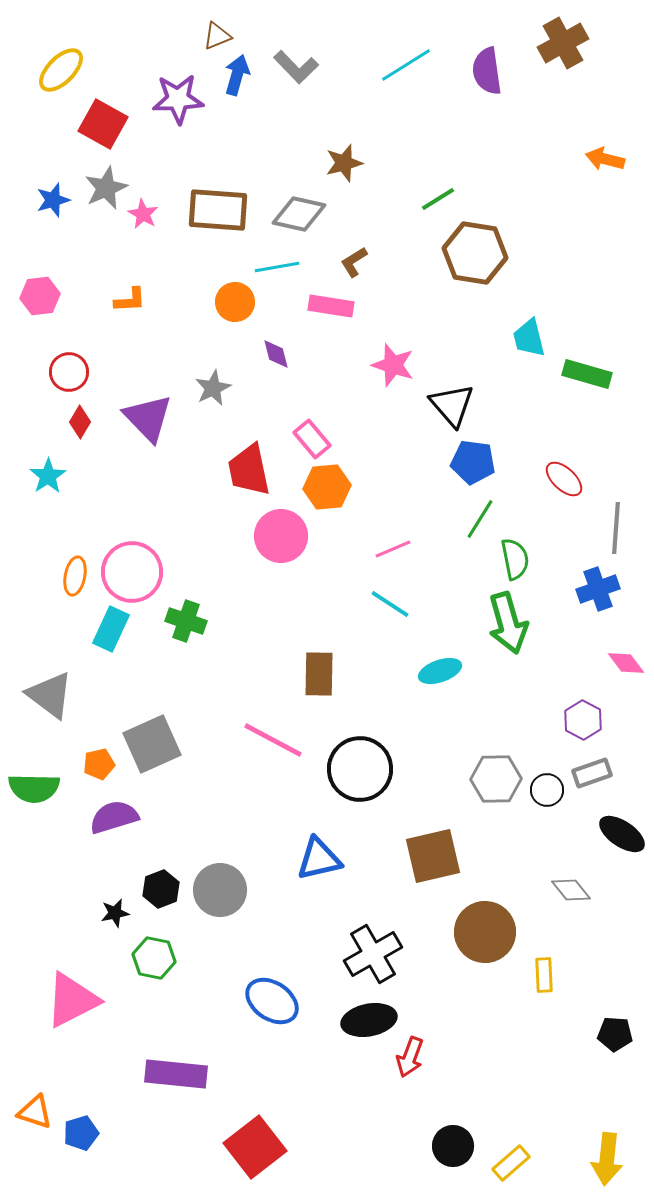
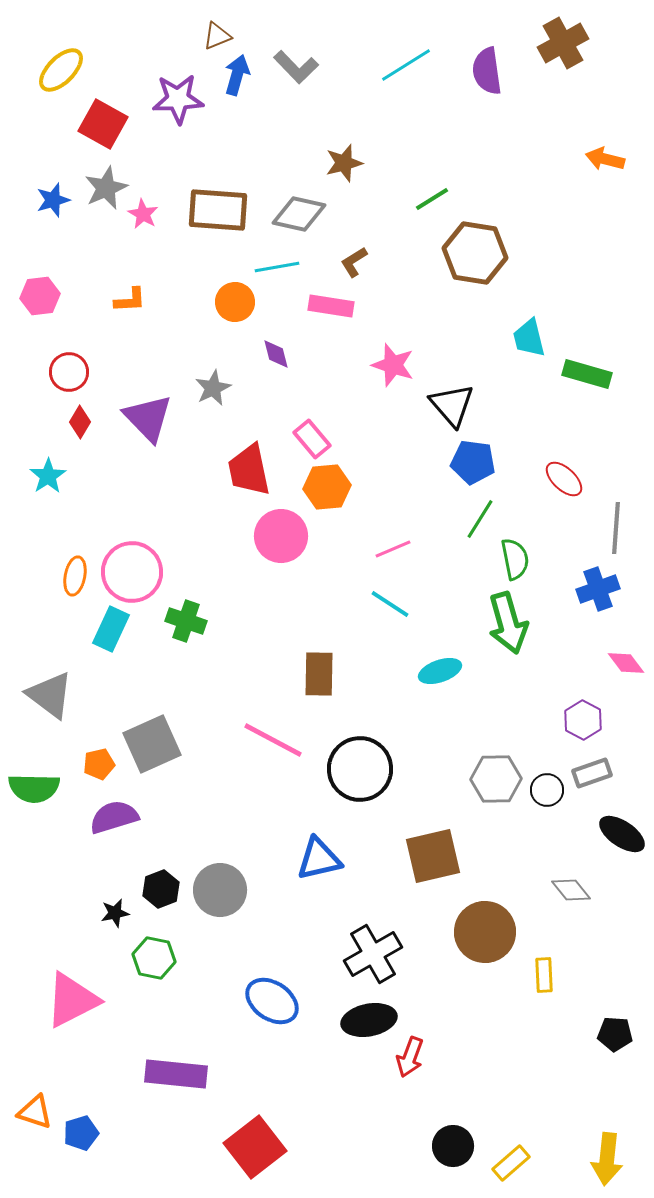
green line at (438, 199): moved 6 px left
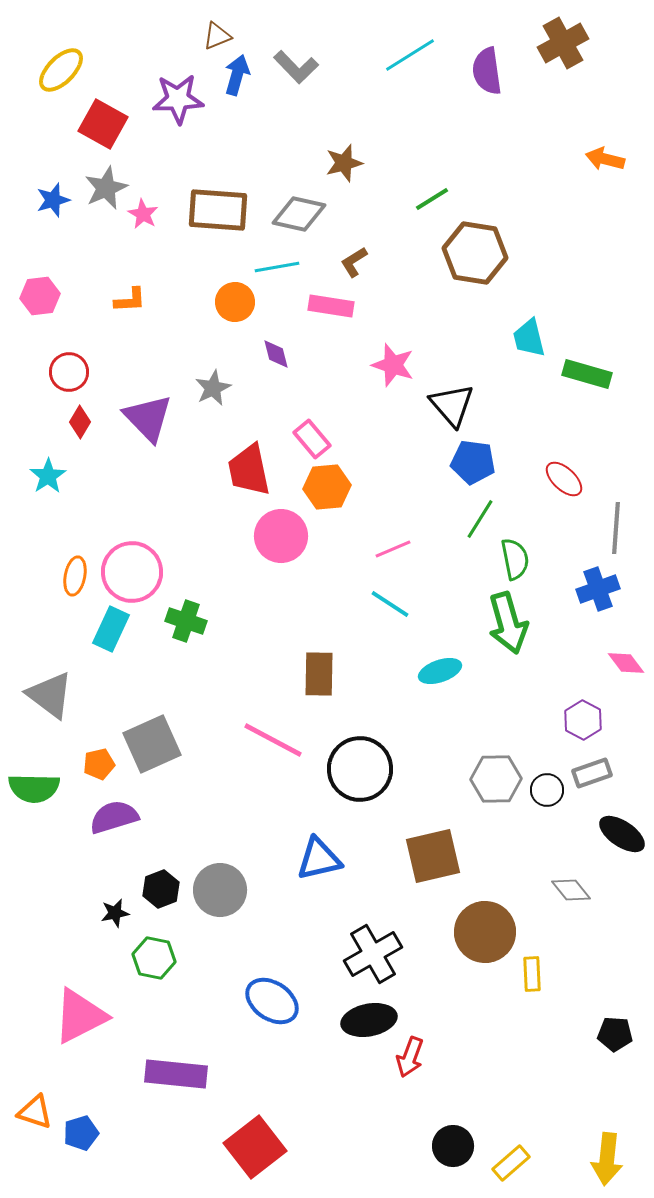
cyan line at (406, 65): moved 4 px right, 10 px up
yellow rectangle at (544, 975): moved 12 px left, 1 px up
pink triangle at (72, 1000): moved 8 px right, 16 px down
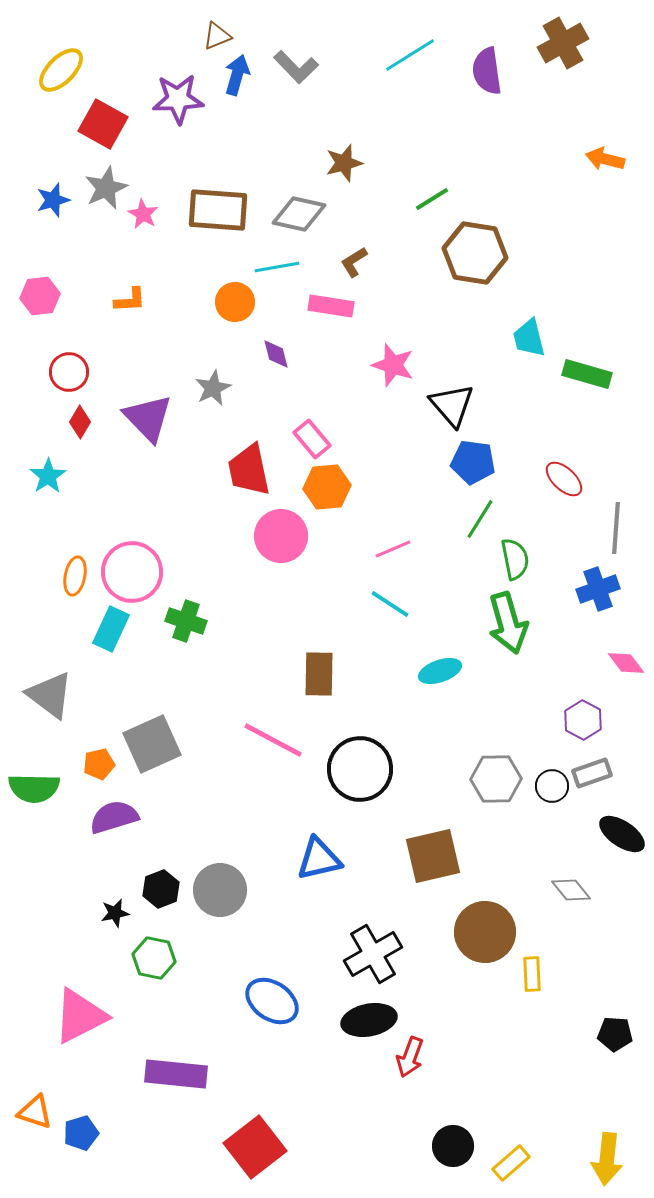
black circle at (547, 790): moved 5 px right, 4 px up
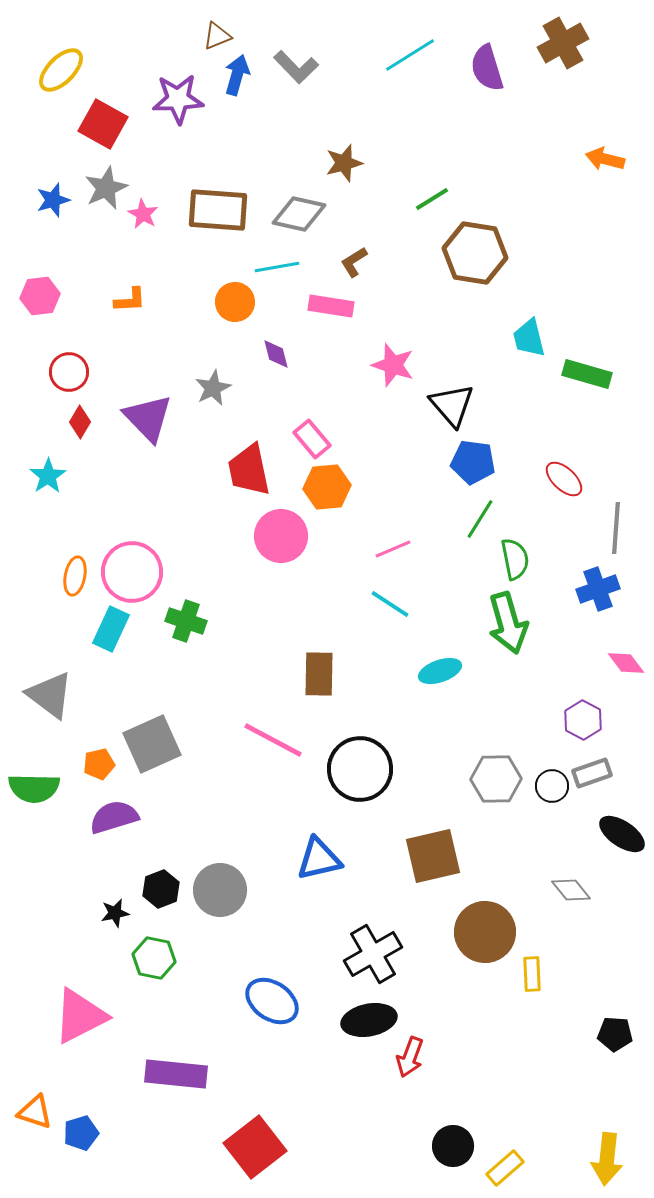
purple semicircle at (487, 71): moved 3 px up; rotated 9 degrees counterclockwise
yellow rectangle at (511, 1163): moved 6 px left, 5 px down
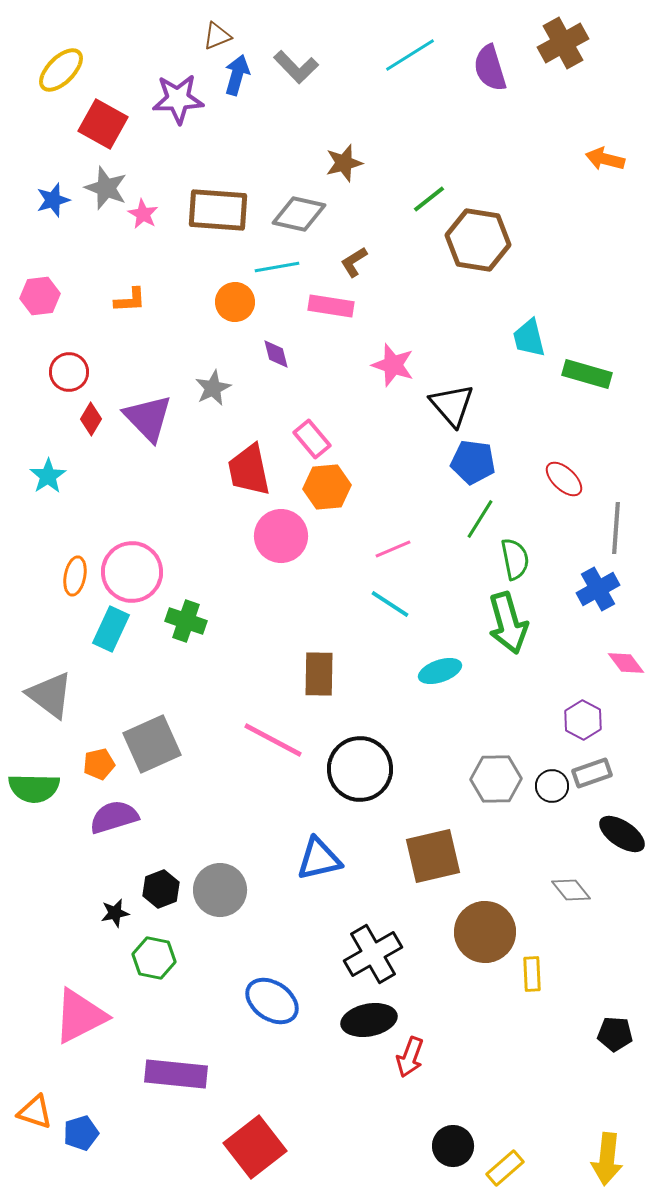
purple semicircle at (487, 68): moved 3 px right
gray star at (106, 188): rotated 27 degrees counterclockwise
green line at (432, 199): moved 3 px left; rotated 6 degrees counterclockwise
brown hexagon at (475, 253): moved 3 px right, 13 px up
red diamond at (80, 422): moved 11 px right, 3 px up
blue cross at (598, 589): rotated 9 degrees counterclockwise
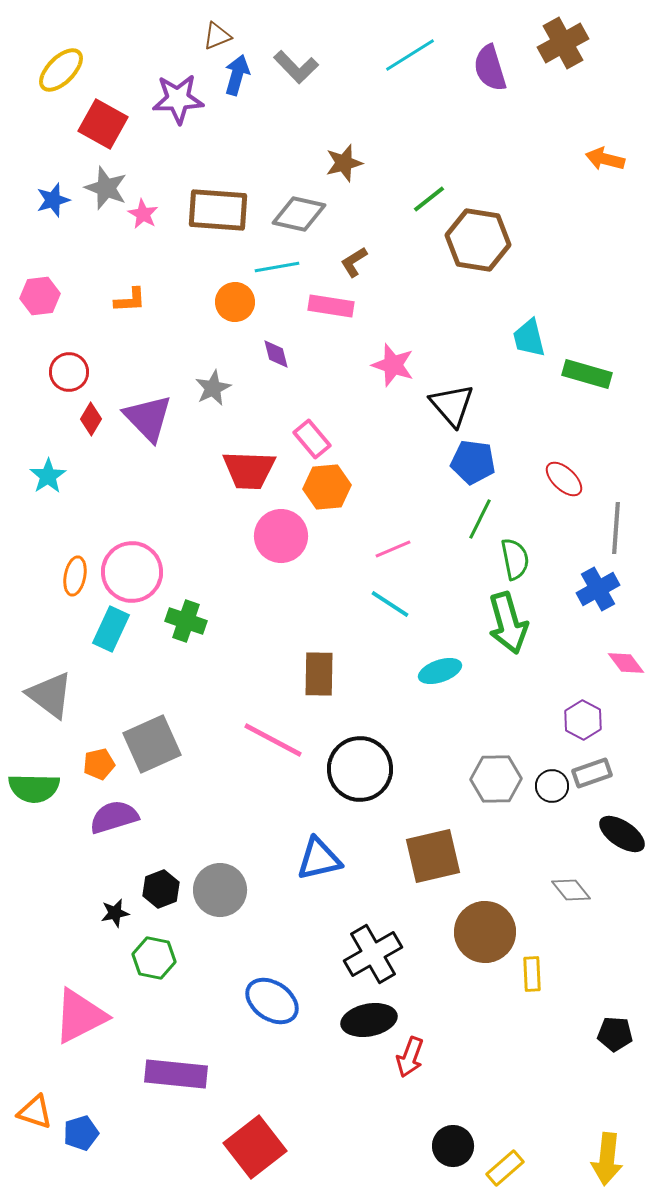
red trapezoid at (249, 470): rotated 76 degrees counterclockwise
green line at (480, 519): rotated 6 degrees counterclockwise
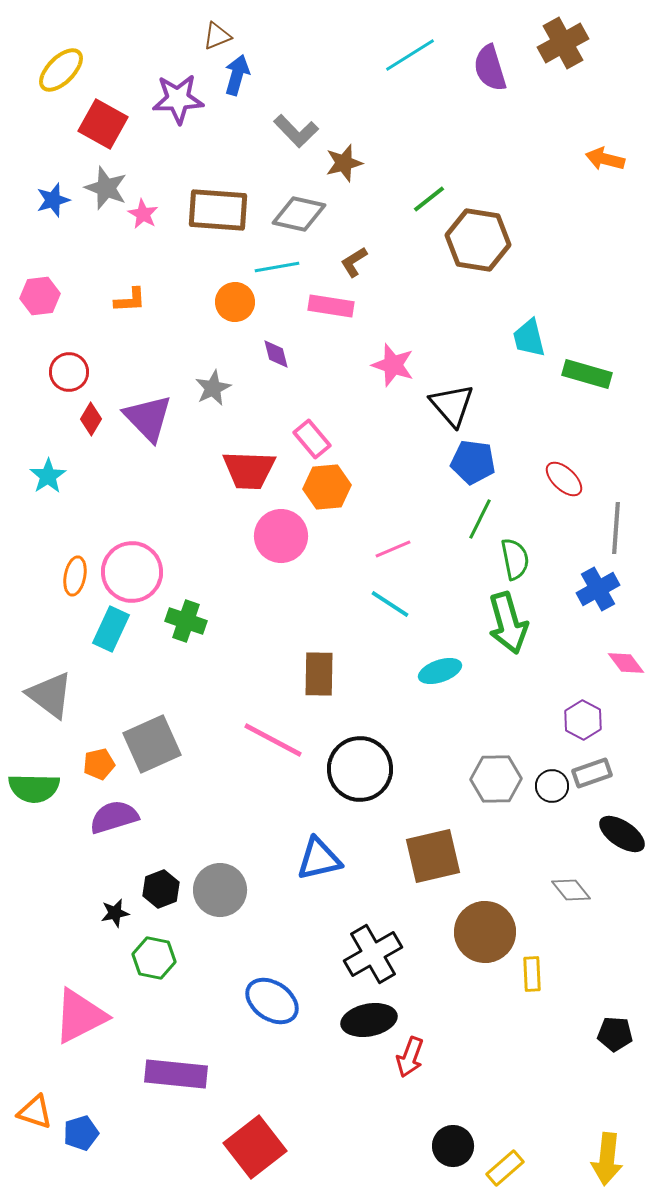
gray L-shape at (296, 67): moved 64 px down
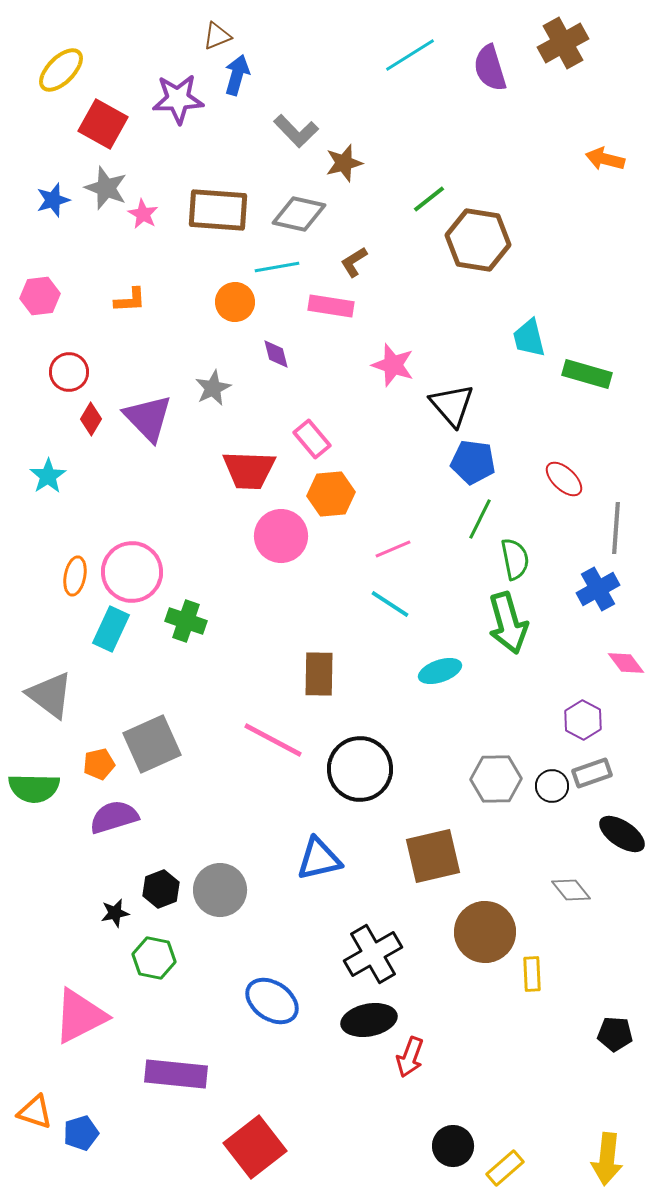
orange hexagon at (327, 487): moved 4 px right, 7 px down
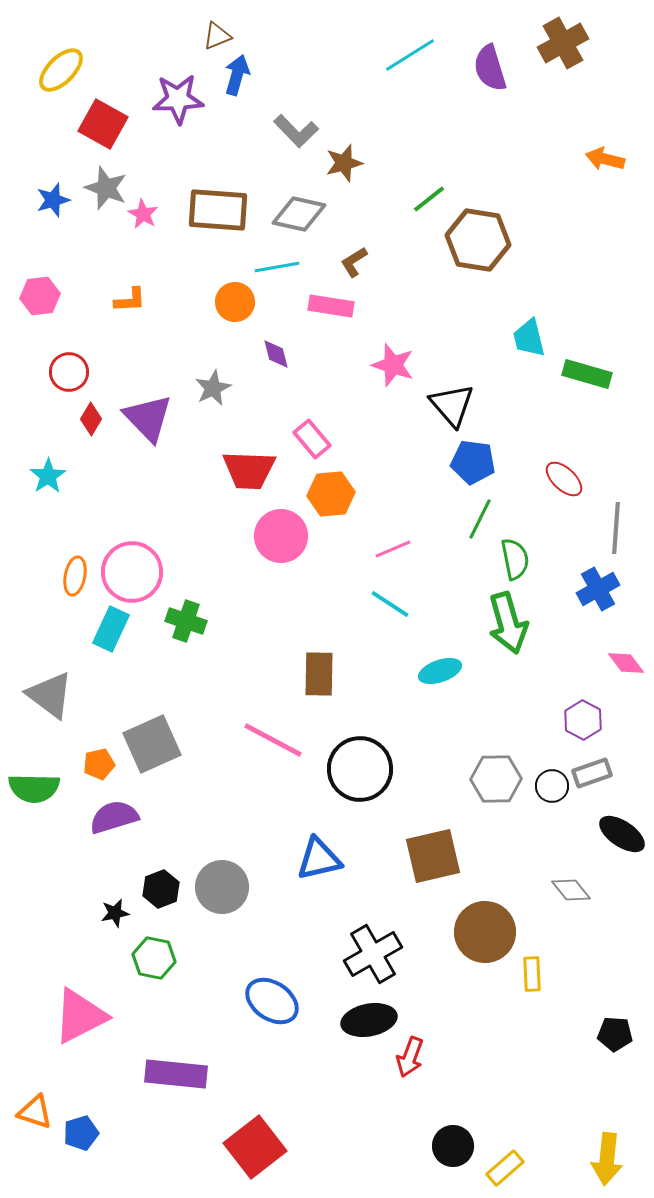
gray circle at (220, 890): moved 2 px right, 3 px up
